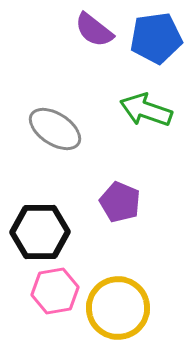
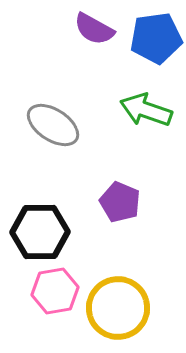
purple semicircle: moved 1 px up; rotated 9 degrees counterclockwise
gray ellipse: moved 2 px left, 4 px up
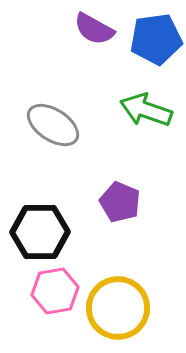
blue pentagon: moved 1 px down
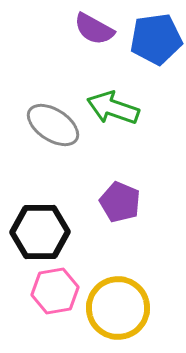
green arrow: moved 33 px left, 2 px up
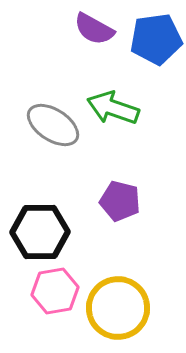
purple pentagon: moved 1 px up; rotated 9 degrees counterclockwise
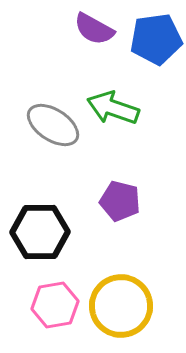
pink hexagon: moved 14 px down
yellow circle: moved 3 px right, 2 px up
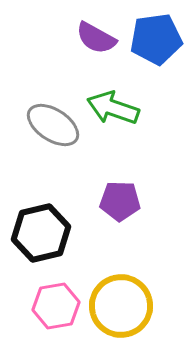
purple semicircle: moved 2 px right, 9 px down
purple pentagon: rotated 12 degrees counterclockwise
black hexagon: moved 1 px right, 1 px down; rotated 12 degrees counterclockwise
pink hexagon: moved 1 px right, 1 px down
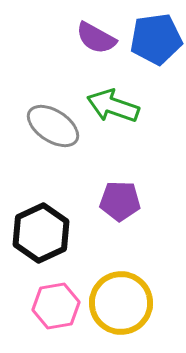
green arrow: moved 2 px up
gray ellipse: moved 1 px down
black hexagon: rotated 12 degrees counterclockwise
yellow circle: moved 3 px up
